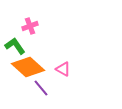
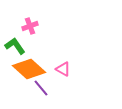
orange diamond: moved 1 px right, 2 px down
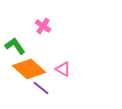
pink cross: moved 13 px right; rotated 35 degrees counterclockwise
purple line: rotated 12 degrees counterclockwise
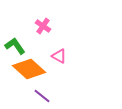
pink triangle: moved 4 px left, 13 px up
purple line: moved 1 px right, 8 px down
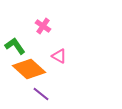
purple line: moved 1 px left, 2 px up
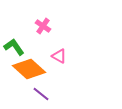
green L-shape: moved 1 px left, 1 px down
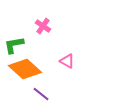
green L-shape: moved 2 px up; rotated 65 degrees counterclockwise
pink triangle: moved 8 px right, 5 px down
orange diamond: moved 4 px left
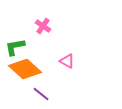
green L-shape: moved 1 px right, 2 px down
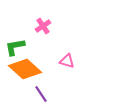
pink cross: rotated 21 degrees clockwise
pink triangle: rotated 14 degrees counterclockwise
purple line: rotated 18 degrees clockwise
